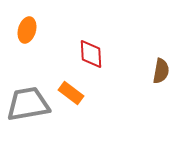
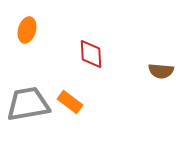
brown semicircle: rotated 85 degrees clockwise
orange rectangle: moved 1 px left, 9 px down
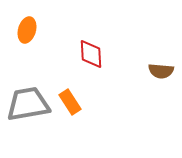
orange rectangle: rotated 20 degrees clockwise
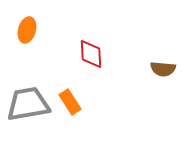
brown semicircle: moved 2 px right, 2 px up
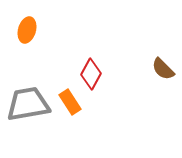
red diamond: moved 20 px down; rotated 32 degrees clockwise
brown semicircle: rotated 40 degrees clockwise
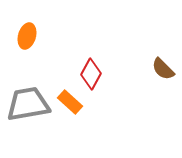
orange ellipse: moved 6 px down
orange rectangle: rotated 15 degrees counterclockwise
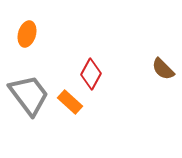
orange ellipse: moved 2 px up
gray trapezoid: moved 1 px right, 9 px up; rotated 63 degrees clockwise
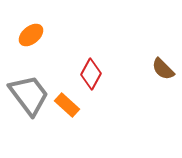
orange ellipse: moved 4 px right, 1 px down; rotated 35 degrees clockwise
orange rectangle: moved 3 px left, 3 px down
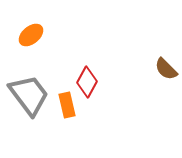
brown semicircle: moved 3 px right
red diamond: moved 4 px left, 8 px down
orange rectangle: rotated 35 degrees clockwise
